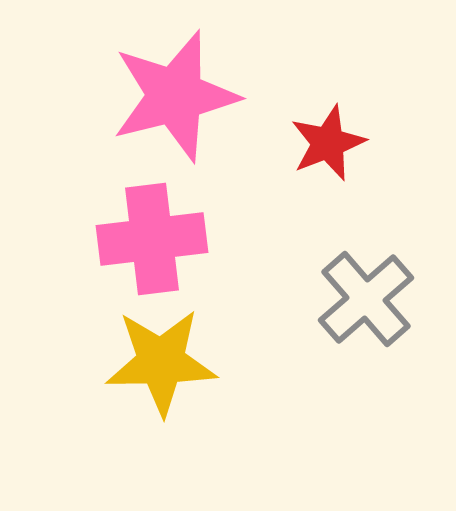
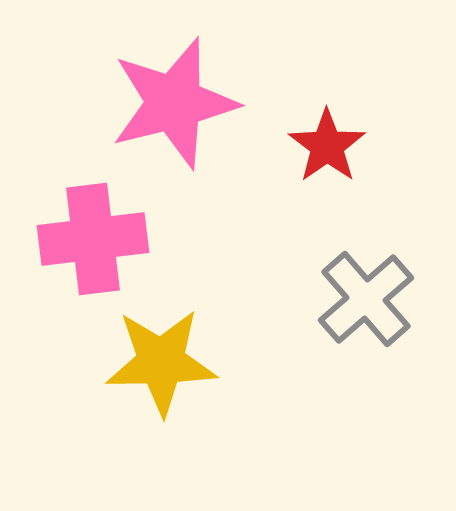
pink star: moved 1 px left, 7 px down
red star: moved 1 px left, 3 px down; rotated 14 degrees counterclockwise
pink cross: moved 59 px left
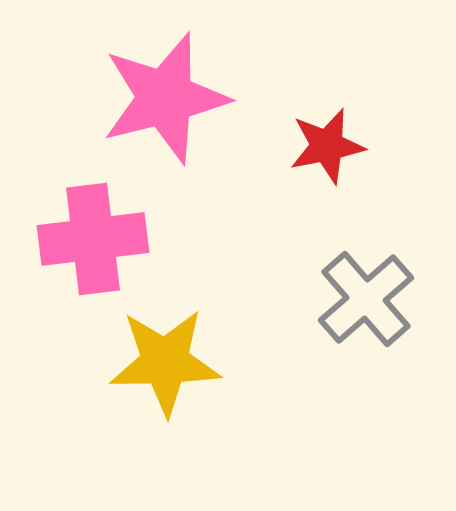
pink star: moved 9 px left, 5 px up
red star: rotated 24 degrees clockwise
yellow star: moved 4 px right
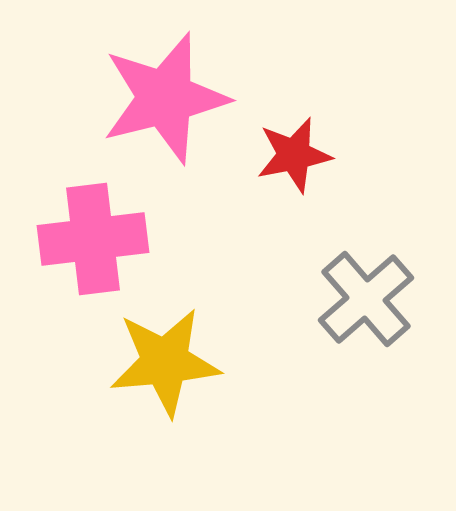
red star: moved 33 px left, 9 px down
yellow star: rotated 4 degrees counterclockwise
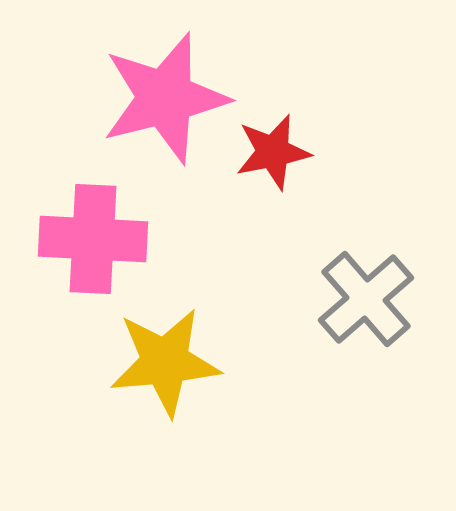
red star: moved 21 px left, 3 px up
pink cross: rotated 10 degrees clockwise
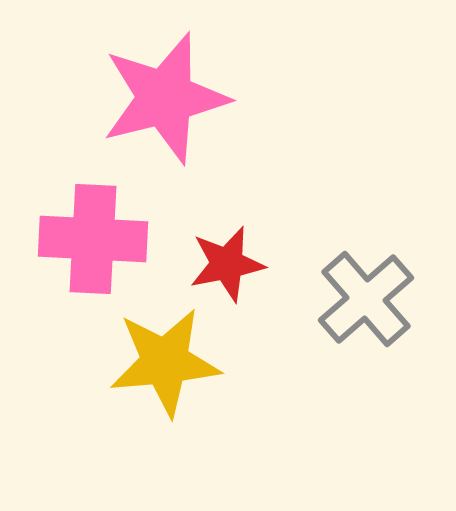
red star: moved 46 px left, 112 px down
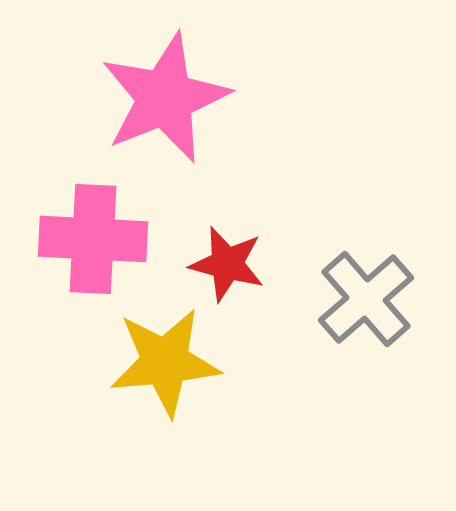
pink star: rotated 8 degrees counterclockwise
red star: rotated 26 degrees clockwise
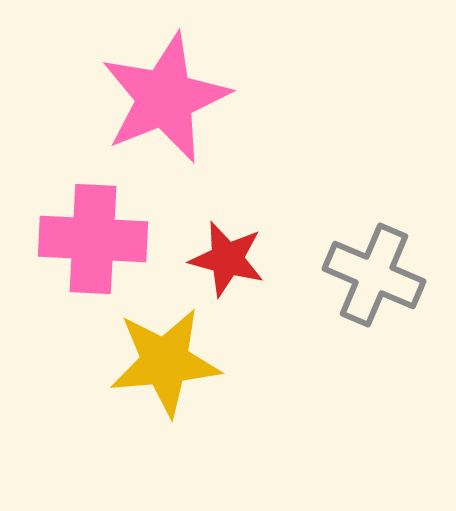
red star: moved 5 px up
gray cross: moved 8 px right, 24 px up; rotated 26 degrees counterclockwise
